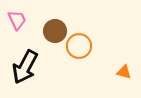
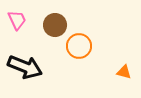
brown circle: moved 6 px up
black arrow: rotated 96 degrees counterclockwise
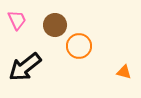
black arrow: rotated 120 degrees clockwise
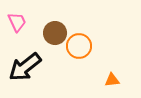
pink trapezoid: moved 2 px down
brown circle: moved 8 px down
orange triangle: moved 12 px left, 8 px down; rotated 21 degrees counterclockwise
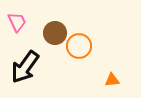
black arrow: rotated 16 degrees counterclockwise
